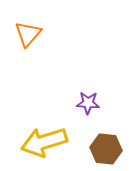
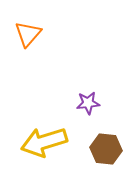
purple star: rotated 10 degrees counterclockwise
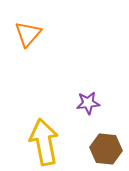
yellow arrow: rotated 96 degrees clockwise
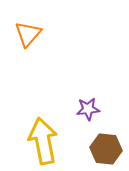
purple star: moved 6 px down
yellow arrow: moved 1 px left, 1 px up
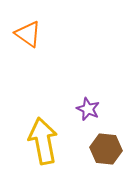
orange triangle: rotated 36 degrees counterclockwise
purple star: rotated 30 degrees clockwise
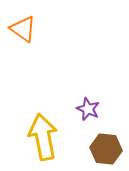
orange triangle: moved 5 px left, 5 px up
yellow arrow: moved 4 px up
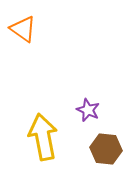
purple star: moved 1 px down
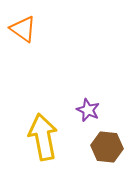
brown hexagon: moved 1 px right, 2 px up
